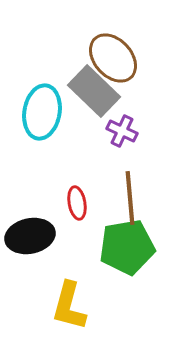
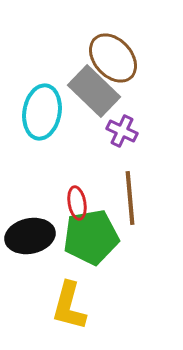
green pentagon: moved 36 px left, 10 px up
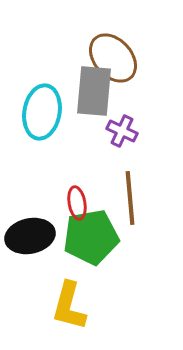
gray rectangle: rotated 51 degrees clockwise
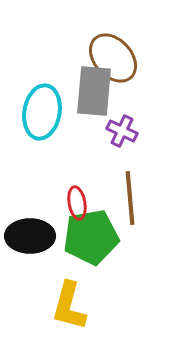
black ellipse: rotated 12 degrees clockwise
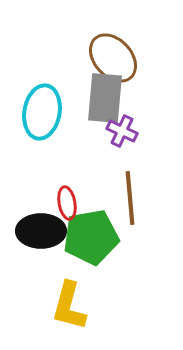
gray rectangle: moved 11 px right, 7 px down
red ellipse: moved 10 px left
black ellipse: moved 11 px right, 5 px up
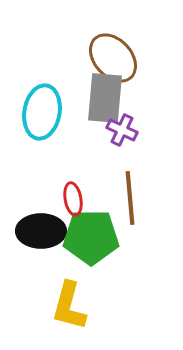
purple cross: moved 1 px up
red ellipse: moved 6 px right, 4 px up
green pentagon: rotated 10 degrees clockwise
